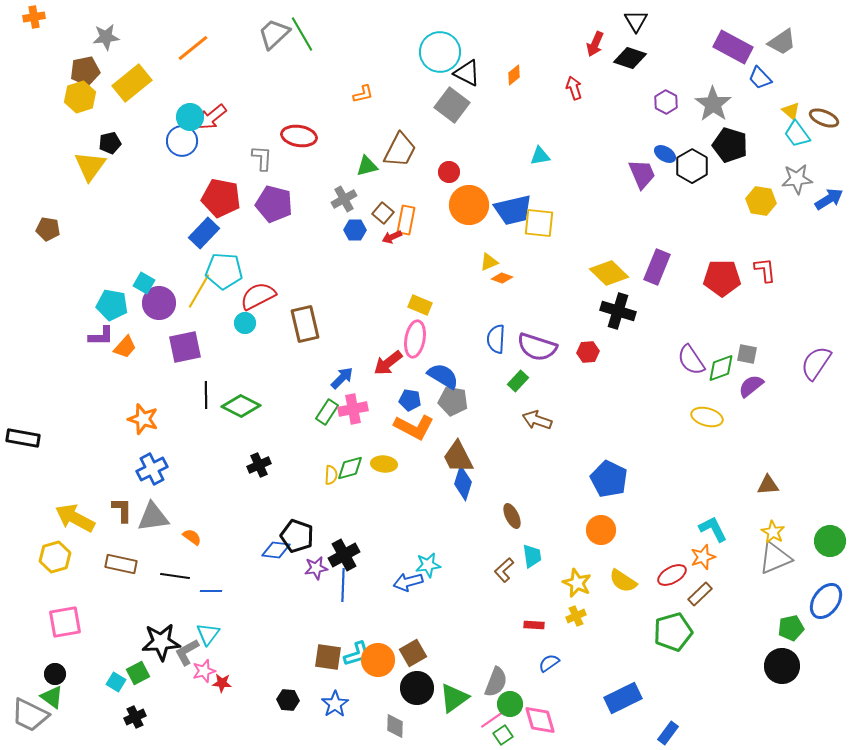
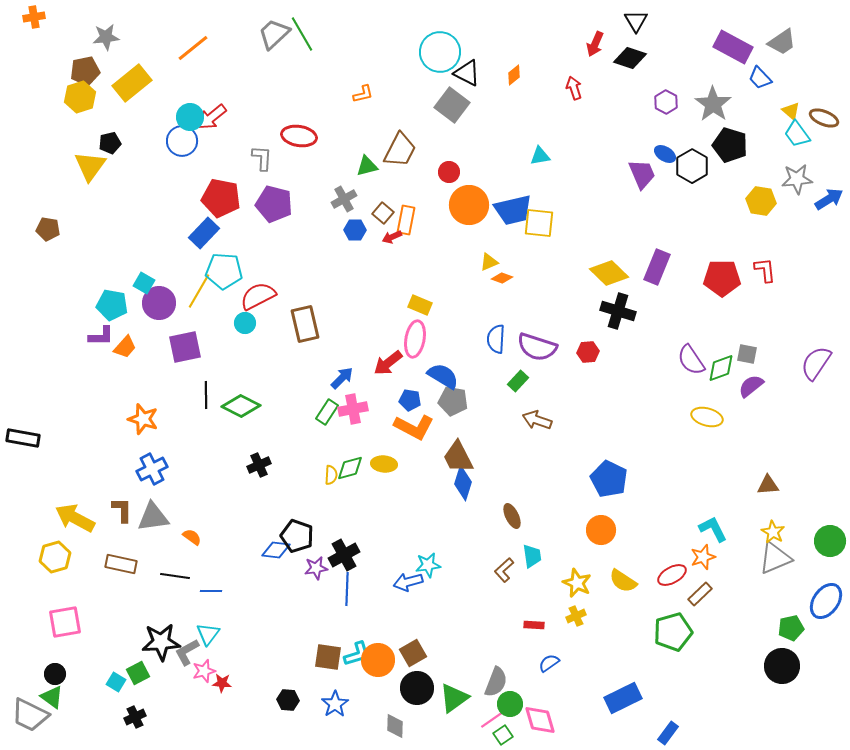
blue line at (343, 585): moved 4 px right, 4 px down
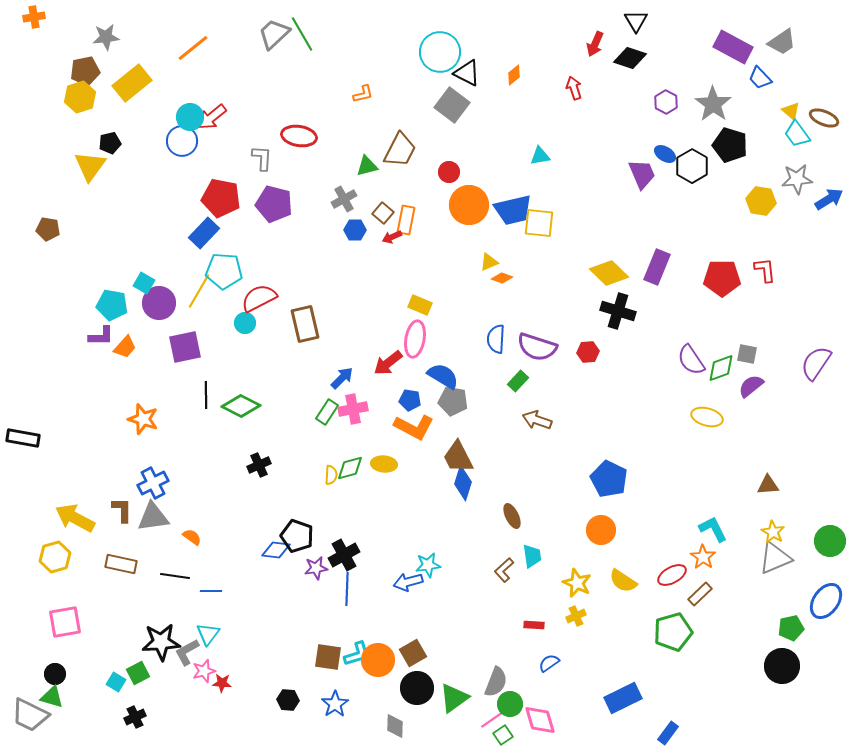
red semicircle at (258, 296): moved 1 px right, 2 px down
blue cross at (152, 469): moved 1 px right, 14 px down
orange star at (703, 557): rotated 20 degrees counterclockwise
green triangle at (52, 697): rotated 20 degrees counterclockwise
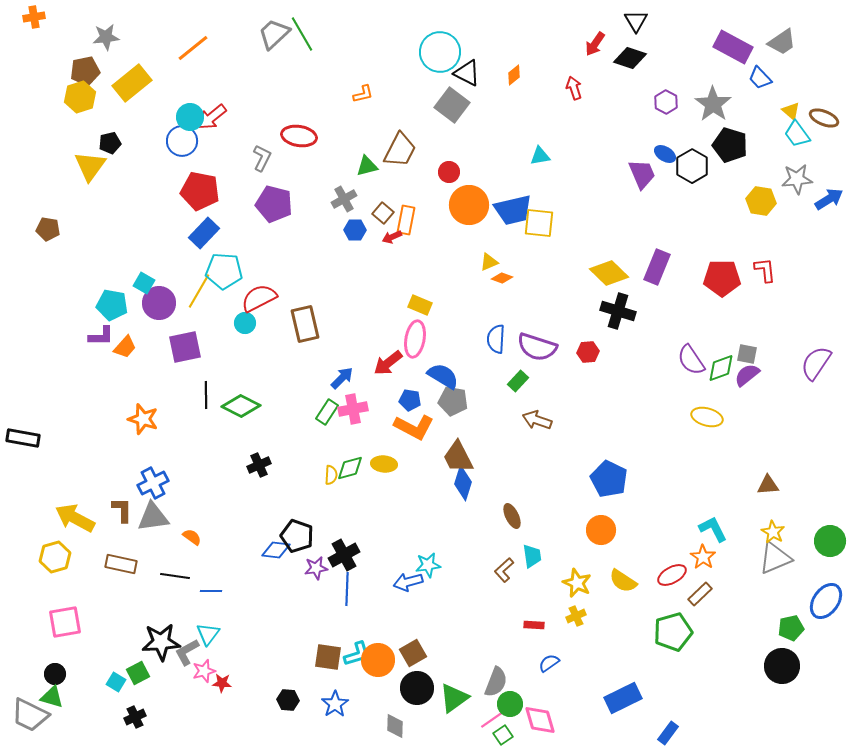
red arrow at (595, 44): rotated 10 degrees clockwise
gray L-shape at (262, 158): rotated 24 degrees clockwise
red pentagon at (221, 198): moved 21 px left, 7 px up
purple semicircle at (751, 386): moved 4 px left, 11 px up
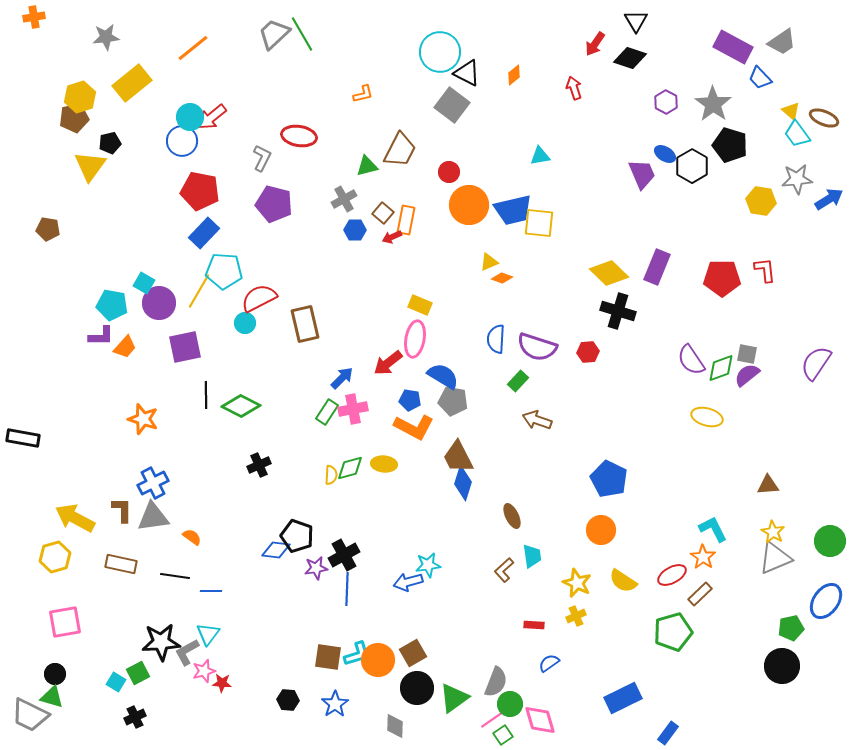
brown pentagon at (85, 71): moved 11 px left, 47 px down
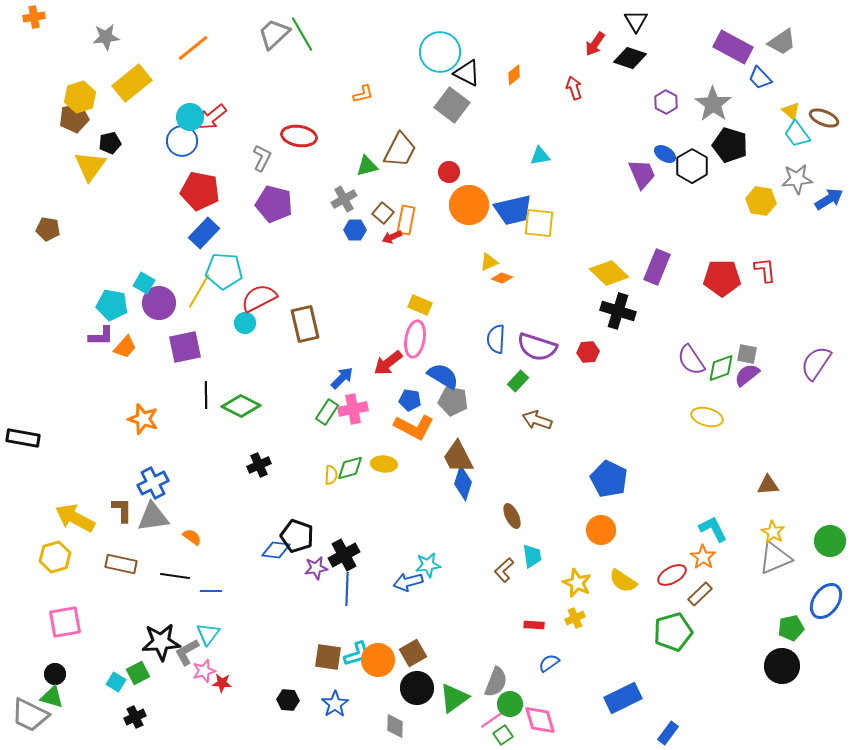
yellow cross at (576, 616): moved 1 px left, 2 px down
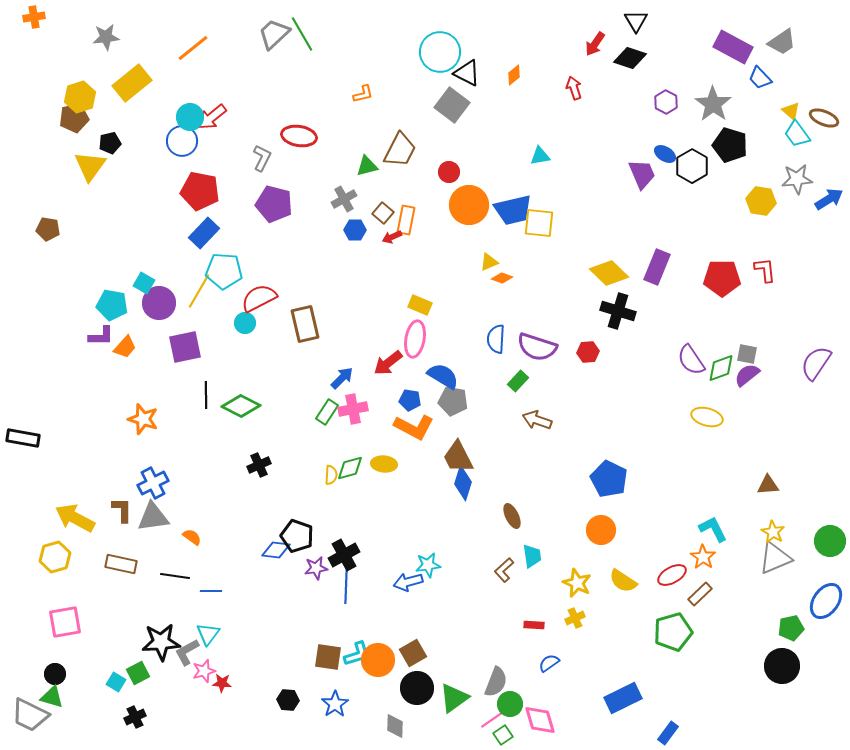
blue line at (347, 589): moved 1 px left, 2 px up
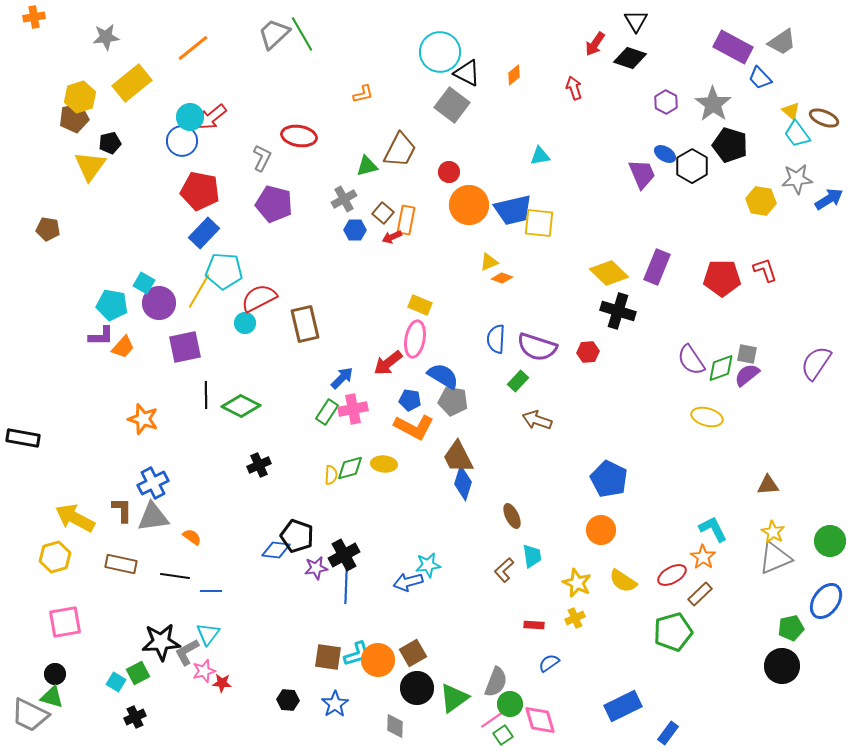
red L-shape at (765, 270): rotated 12 degrees counterclockwise
orange trapezoid at (125, 347): moved 2 px left
blue rectangle at (623, 698): moved 8 px down
